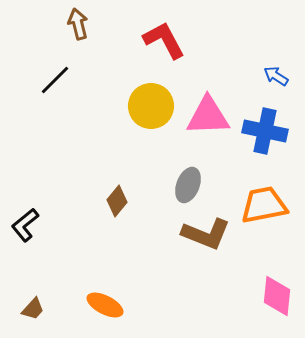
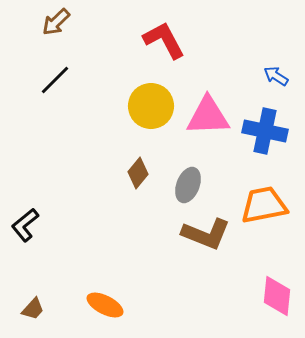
brown arrow: moved 22 px left, 2 px up; rotated 120 degrees counterclockwise
brown diamond: moved 21 px right, 28 px up
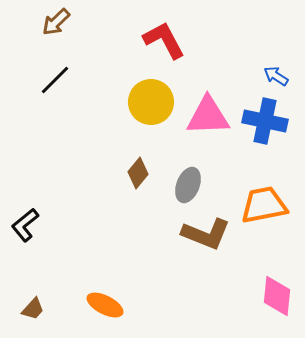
yellow circle: moved 4 px up
blue cross: moved 10 px up
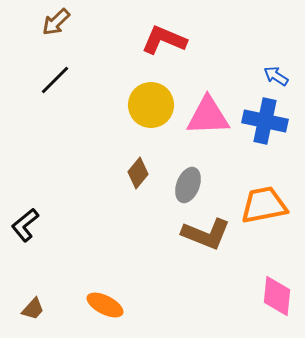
red L-shape: rotated 39 degrees counterclockwise
yellow circle: moved 3 px down
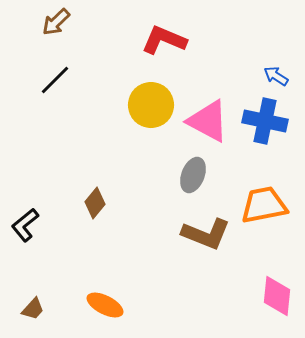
pink triangle: moved 5 px down; rotated 30 degrees clockwise
brown diamond: moved 43 px left, 30 px down
gray ellipse: moved 5 px right, 10 px up
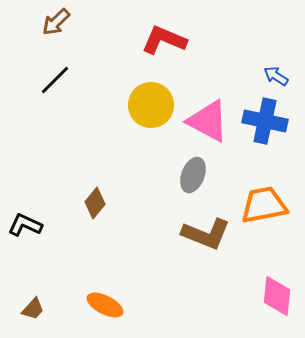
black L-shape: rotated 64 degrees clockwise
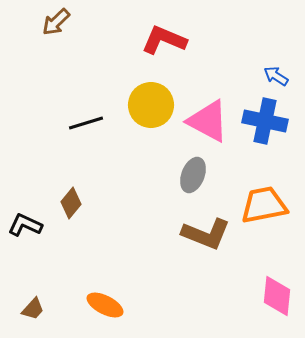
black line: moved 31 px right, 43 px down; rotated 28 degrees clockwise
brown diamond: moved 24 px left
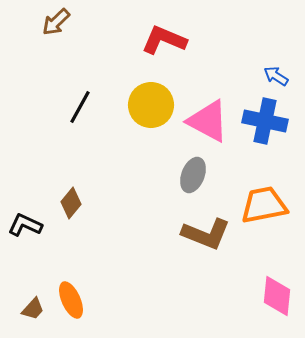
black line: moved 6 px left, 16 px up; rotated 44 degrees counterclockwise
orange ellipse: moved 34 px left, 5 px up; rotated 39 degrees clockwise
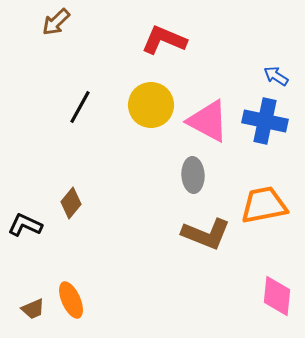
gray ellipse: rotated 24 degrees counterclockwise
brown trapezoid: rotated 25 degrees clockwise
